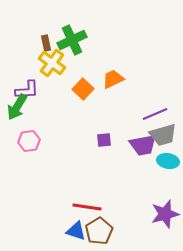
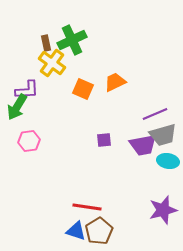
orange trapezoid: moved 2 px right, 3 px down
orange square: rotated 20 degrees counterclockwise
purple star: moved 2 px left, 4 px up
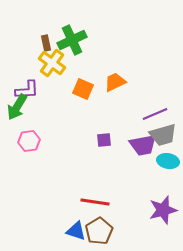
red line: moved 8 px right, 5 px up
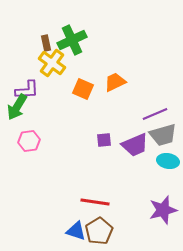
purple trapezoid: moved 8 px left; rotated 12 degrees counterclockwise
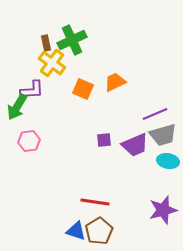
purple L-shape: moved 5 px right
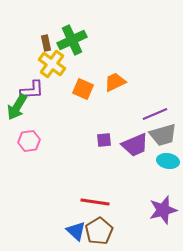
yellow cross: moved 1 px down
blue triangle: rotated 25 degrees clockwise
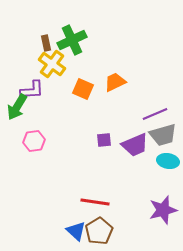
pink hexagon: moved 5 px right
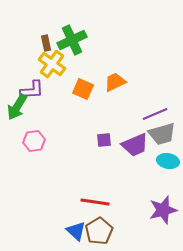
gray trapezoid: moved 1 px left, 1 px up
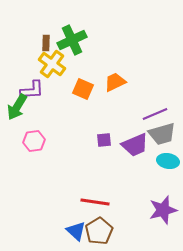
brown rectangle: rotated 14 degrees clockwise
